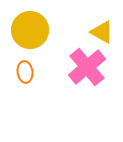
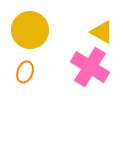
pink cross: moved 3 px right; rotated 18 degrees counterclockwise
orange ellipse: rotated 25 degrees clockwise
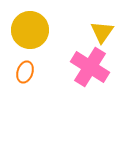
yellow triangle: rotated 35 degrees clockwise
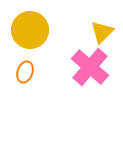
yellow triangle: rotated 10 degrees clockwise
pink cross: rotated 9 degrees clockwise
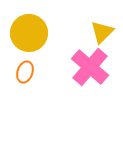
yellow circle: moved 1 px left, 3 px down
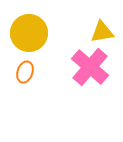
yellow triangle: rotated 35 degrees clockwise
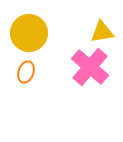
orange ellipse: moved 1 px right
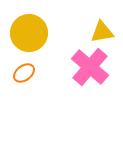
orange ellipse: moved 2 px left, 1 px down; rotated 35 degrees clockwise
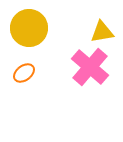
yellow circle: moved 5 px up
